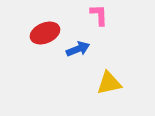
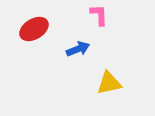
red ellipse: moved 11 px left, 4 px up; rotated 8 degrees counterclockwise
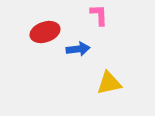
red ellipse: moved 11 px right, 3 px down; rotated 12 degrees clockwise
blue arrow: rotated 15 degrees clockwise
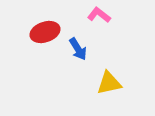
pink L-shape: rotated 50 degrees counterclockwise
blue arrow: rotated 65 degrees clockwise
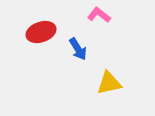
red ellipse: moved 4 px left
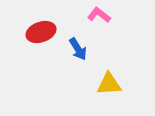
yellow triangle: moved 1 px down; rotated 8 degrees clockwise
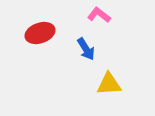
red ellipse: moved 1 px left, 1 px down
blue arrow: moved 8 px right
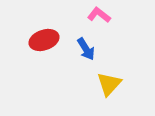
red ellipse: moved 4 px right, 7 px down
yellow triangle: rotated 44 degrees counterclockwise
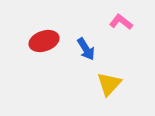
pink L-shape: moved 22 px right, 7 px down
red ellipse: moved 1 px down
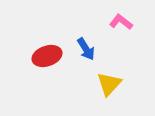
red ellipse: moved 3 px right, 15 px down
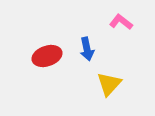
blue arrow: moved 1 px right; rotated 20 degrees clockwise
